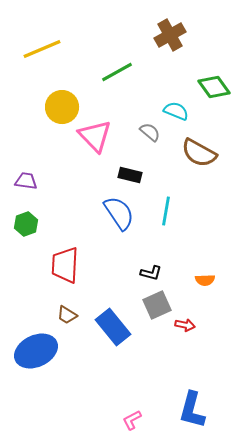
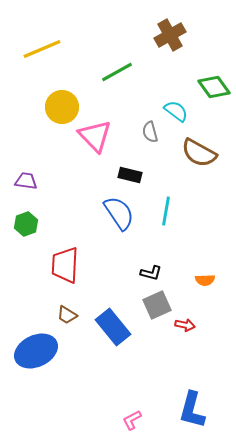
cyan semicircle: rotated 15 degrees clockwise
gray semicircle: rotated 145 degrees counterclockwise
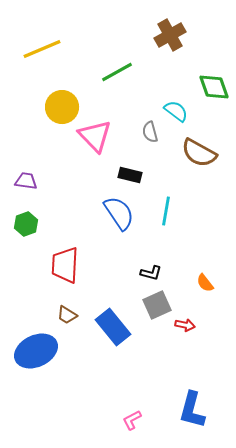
green diamond: rotated 16 degrees clockwise
orange semicircle: moved 3 px down; rotated 54 degrees clockwise
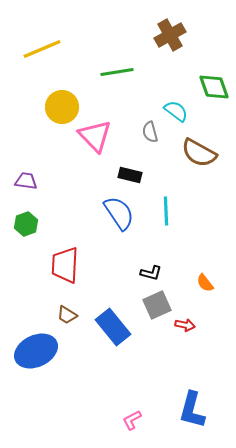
green line: rotated 20 degrees clockwise
cyan line: rotated 12 degrees counterclockwise
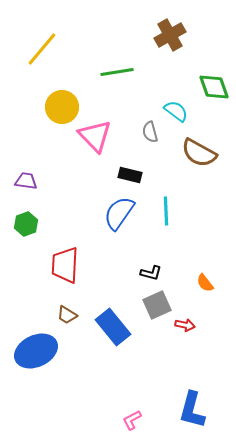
yellow line: rotated 27 degrees counterclockwise
blue semicircle: rotated 111 degrees counterclockwise
